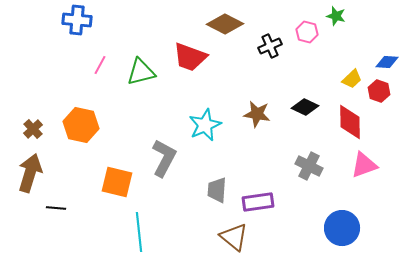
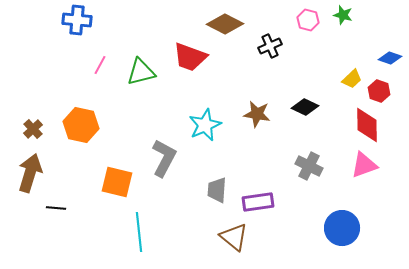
green star: moved 7 px right, 1 px up
pink hexagon: moved 1 px right, 12 px up
blue diamond: moved 3 px right, 4 px up; rotated 15 degrees clockwise
red diamond: moved 17 px right, 3 px down
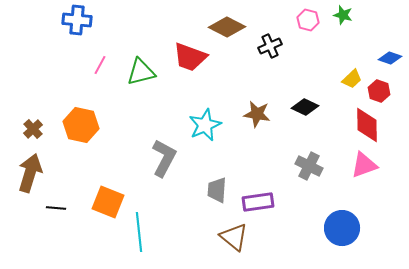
brown diamond: moved 2 px right, 3 px down
orange square: moved 9 px left, 20 px down; rotated 8 degrees clockwise
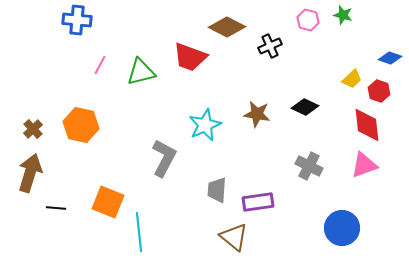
red diamond: rotated 6 degrees counterclockwise
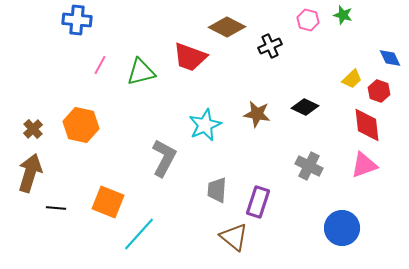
blue diamond: rotated 45 degrees clockwise
purple rectangle: rotated 64 degrees counterclockwise
cyan line: moved 2 px down; rotated 48 degrees clockwise
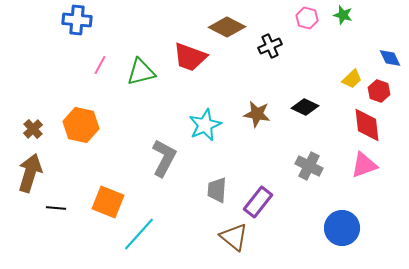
pink hexagon: moved 1 px left, 2 px up
purple rectangle: rotated 20 degrees clockwise
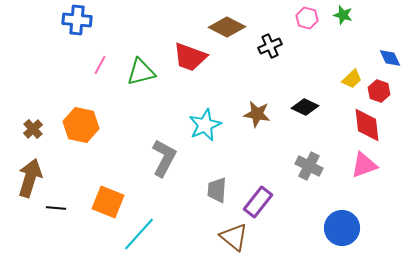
brown arrow: moved 5 px down
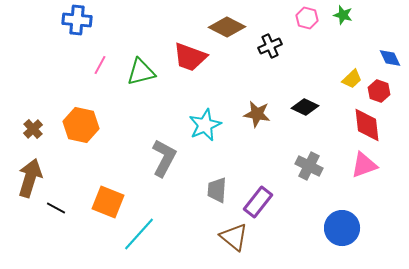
black line: rotated 24 degrees clockwise
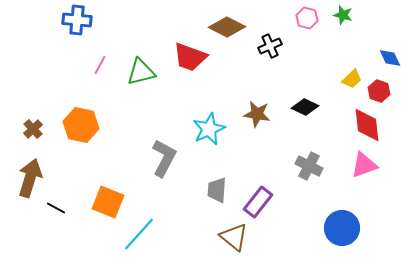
cyan star: moved 4 px right, 4 px down
